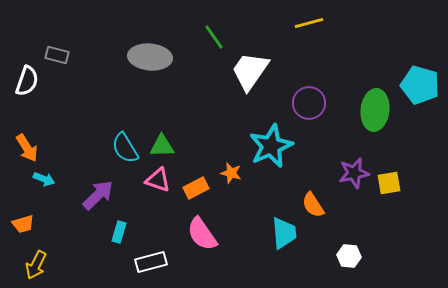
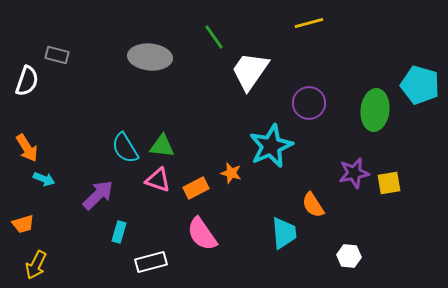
green triangle: rotated 8 degrees clockwise
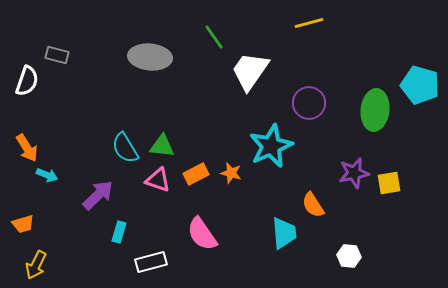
cyan arrow: moved 3 px right, 4 px up
orange rectangle: moved 14 px up
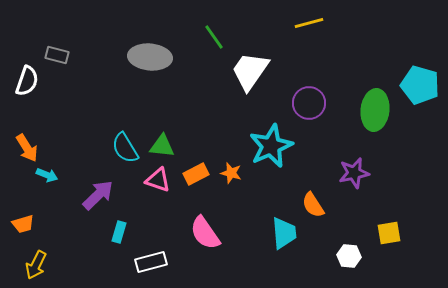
yellow square: moved 50 px down
pink semicircle: moved 3 px right, 1 px up
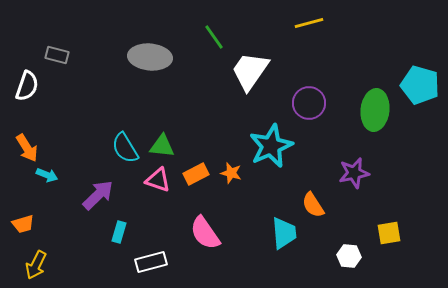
white semicircle: moved 5 px down
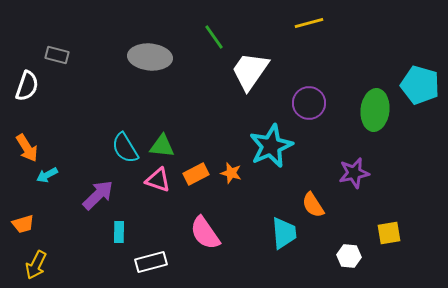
cyan arrow: rotated 130 degrees clockwise
cyan rectangle: rotated 15 degrees counterclockwise
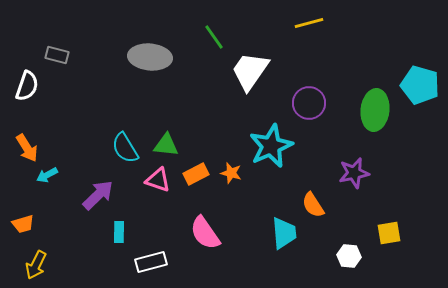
green triangle: moved 4 px right, 1 px up
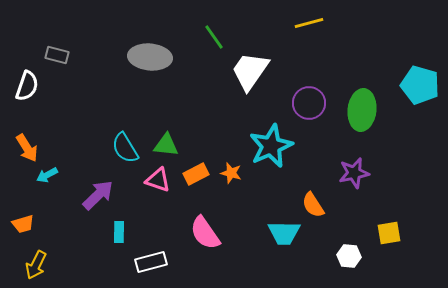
green ellipse: moved 13 px left
cyan trapezoid: rotated 96 degrees clockwise
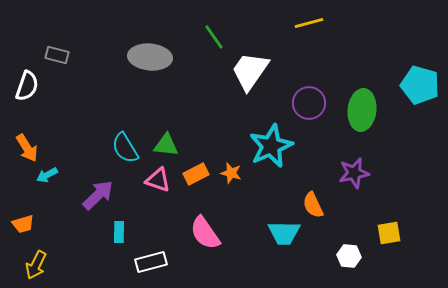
orange semicircle: rotated 8 degrees clockwise
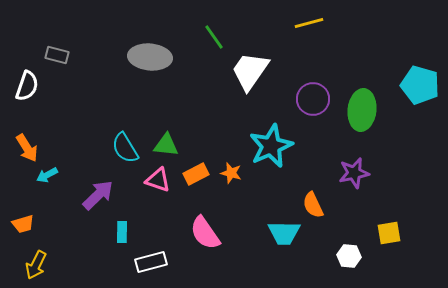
purple circle: moved 4 px right, 4 px up
cyan rectangle: moved 3 px right
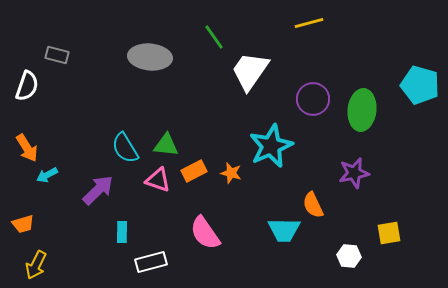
orange rectangle: moved 2 px left, 3 px up
purple arrow: moved 5 px up
cyan trapezoid: moved 3 px up
